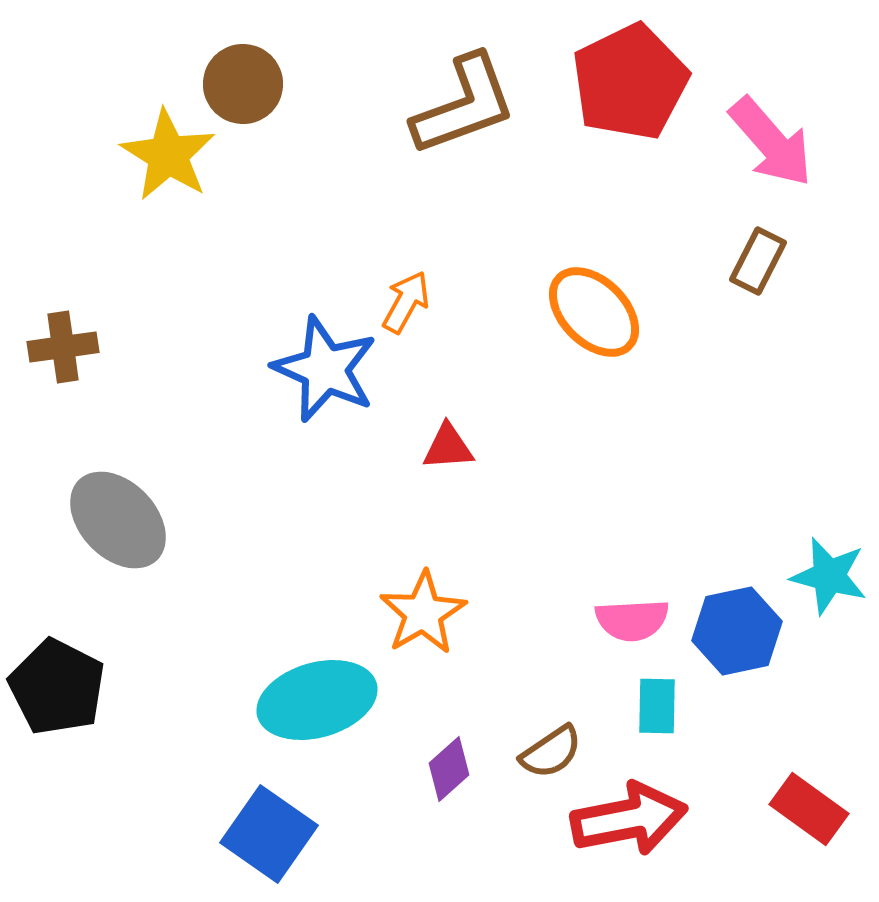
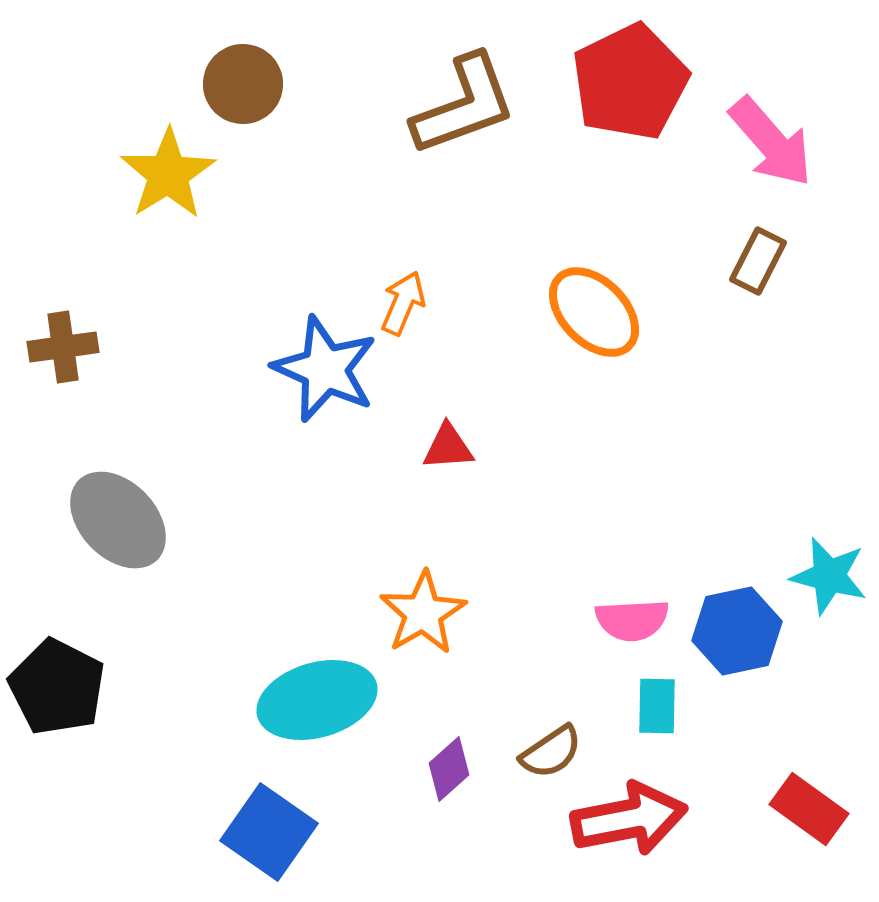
yellow star: moved 19 px down; rotated 8 degrees clockwise
orange arrow: moved 3 px left, 1 px down; rotated 6 degrees counterclockwise
blue square: moved 2 px up
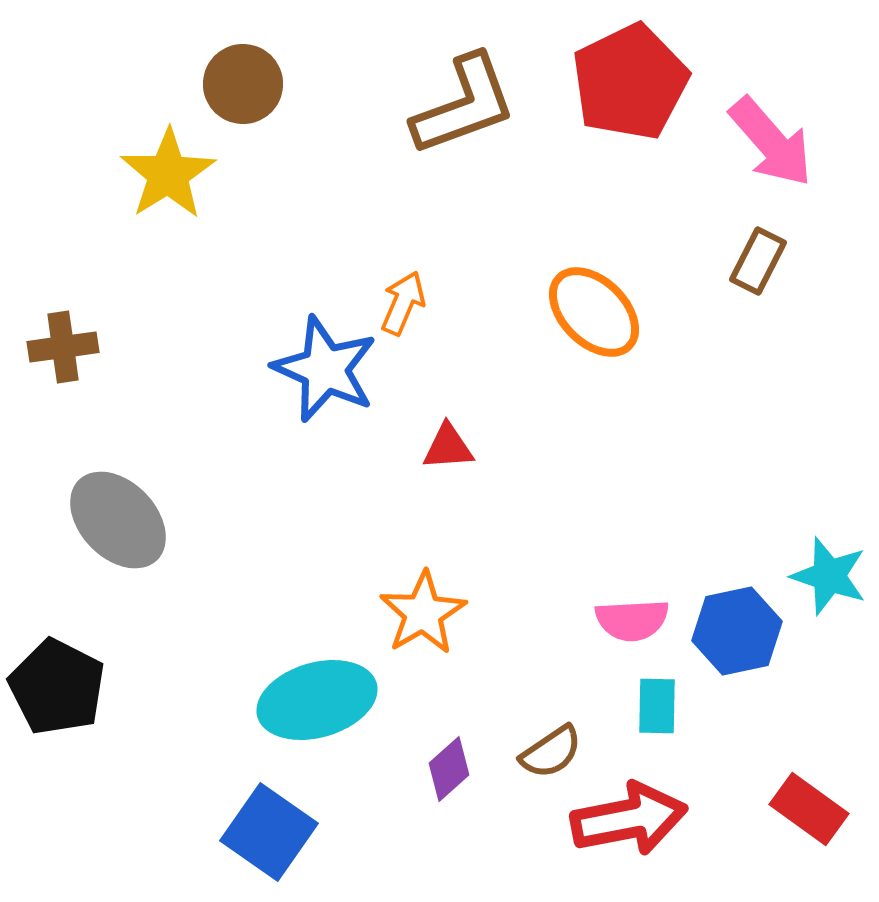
cyan star: rotated 4 degrees clockwise
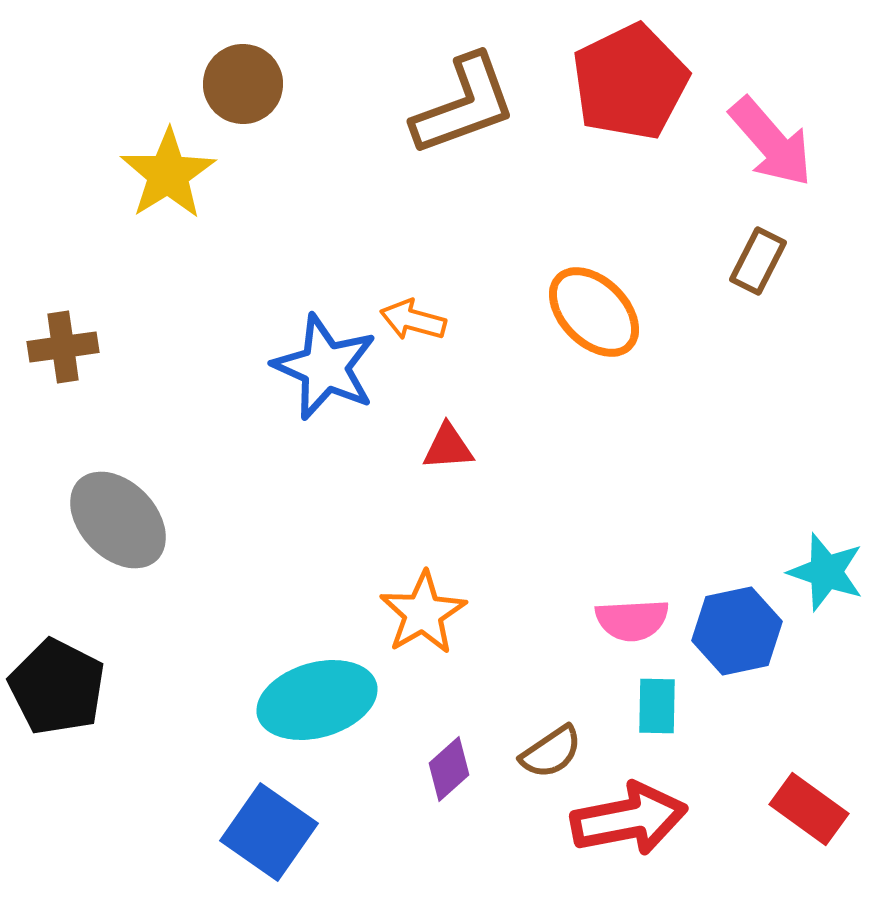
orange arrow: moved 10 px right, 17 px down; rotated 98 degrees counterclockwise
blue star: moved 2 px up
cyan star: moved 3 px left, 4 px up
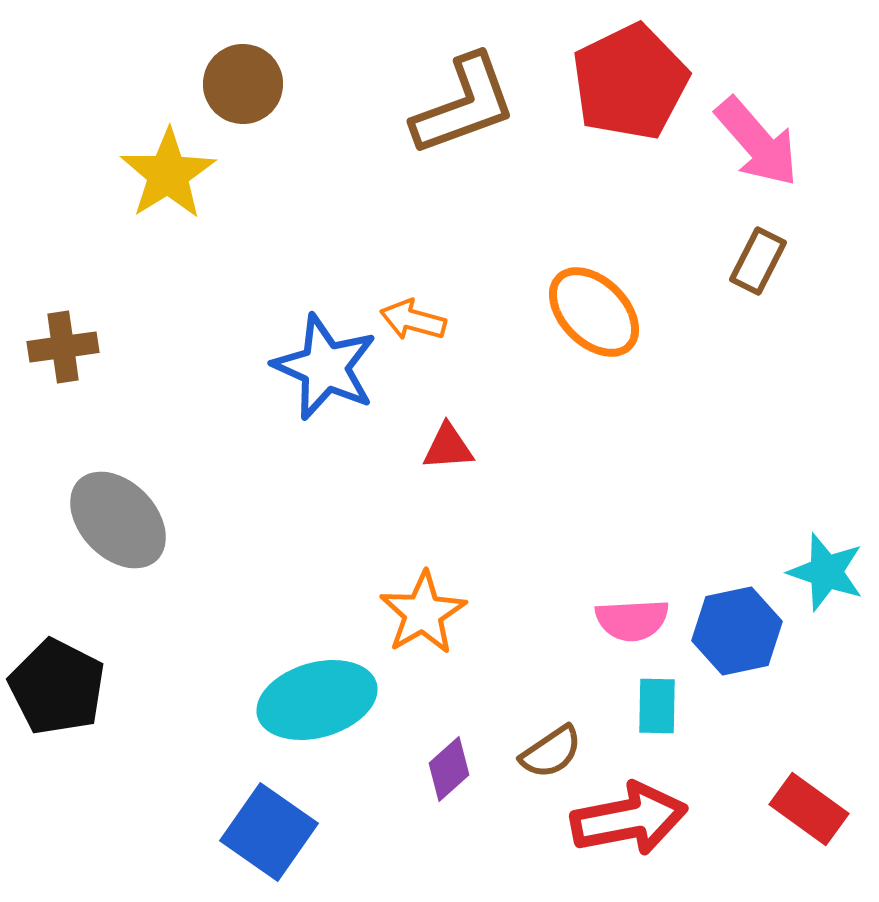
pink arrow: moved 14 px left
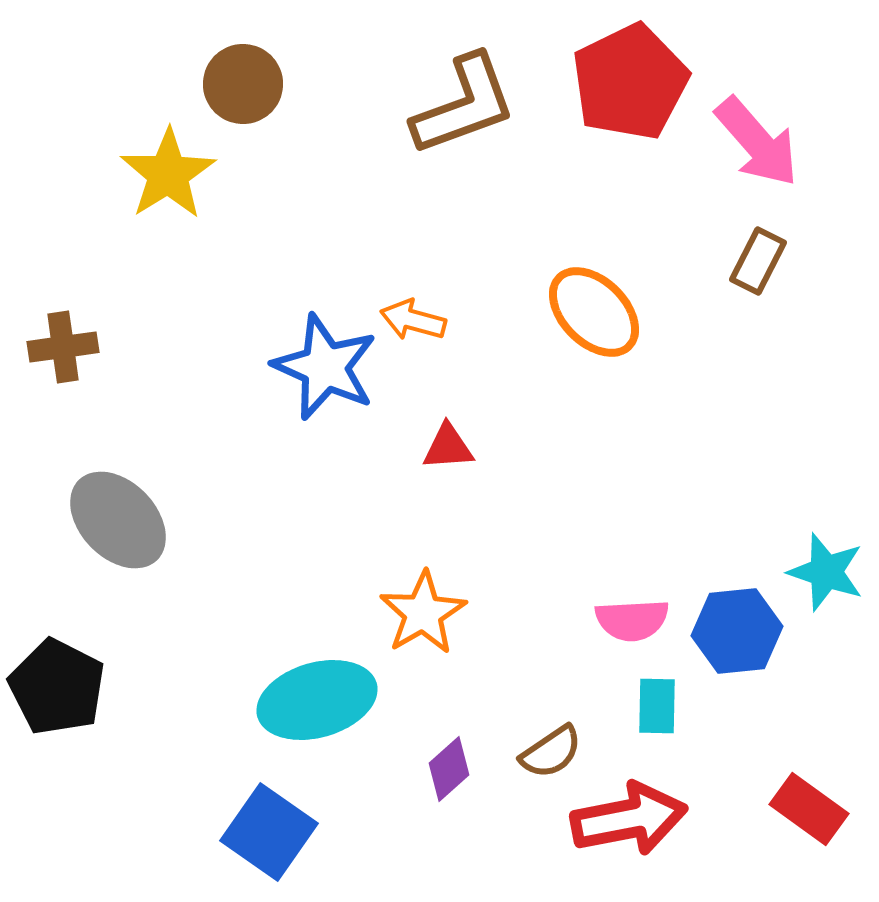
blue hexagon: rotated 6 degrees clockwise
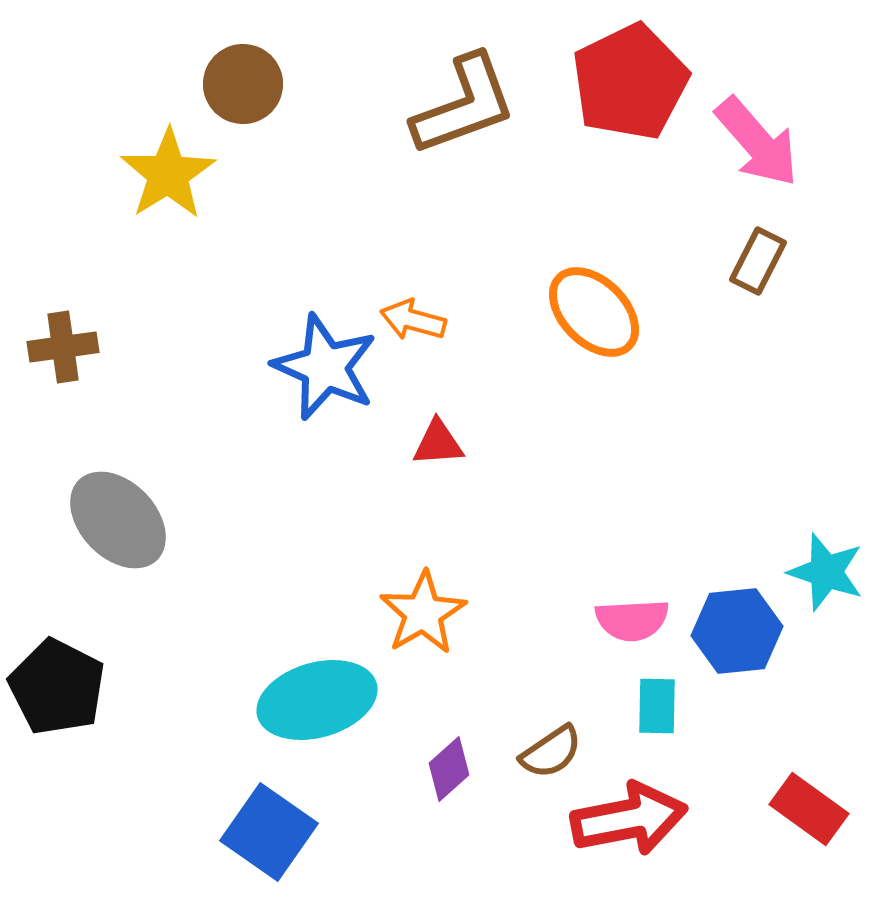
red triangle: moved 10 px left, 4 px up
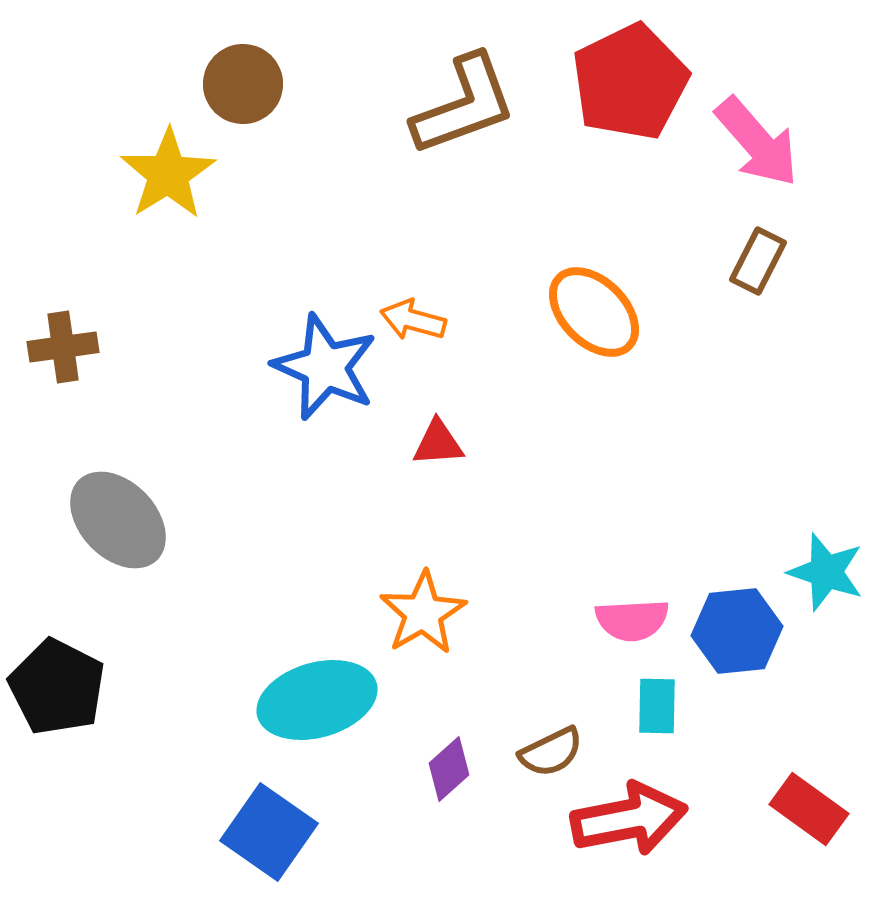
brown semicircle: rotated 8 degrees clockwise
